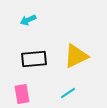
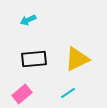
yellow triangle: moved 1 px right, 3 px down
pink rectangle: rotated 60 degrees clockwise
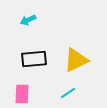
yellow triangle: moved 1 px left, 1 px down
pink rectangle: rotated 48 degrees counterclockwise
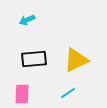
cyan arrow: moved 1 px left
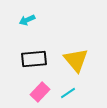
yellow triangle: rotated 44 degrees counterclockwise
pink rectangle: moved 18 px right, 2 px up; rotated 42 degrees clockwise
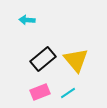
cyan arrow: rotated 28 degrees clockwise
black rectangle: moved 9 px right; rotated 35 degrees counterclockwise
pink rectangle: rotated 24 degrees clockwise
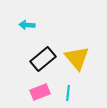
cyan arrow: moved 5 px down
yellow triangle: moved 1 px right, 2 px up
cyan line: rotated 49 degrees counterclockwise
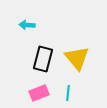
black rectangle: rotated 35 degrees counterclockwise
pink rectangle: moved 1 px left, 1 px down
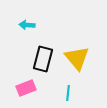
pink rectangle: moved 13 px left, 5 px up
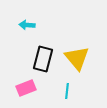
cyan line: moved 1 px left, 2 px up
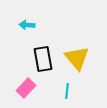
black rectangle: rotated 25 degrees counterclockwise
pink rectangle: rotated 24 degrees counterclockwise
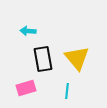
cyan arrow: moved 1 px right, 6 px down
pink rectangle: rotated 30 degrees clockwise
